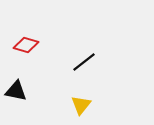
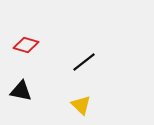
black triangle: moved 5 px right
yellow triangle: rotated 25 degrees counterclockwise
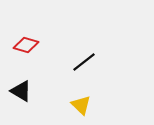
black triangle: rotated 20 degrees clockwise
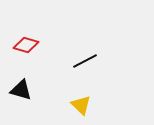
black line: moved 1 px right, 1 px up; rotated 10 degrees clockwise
black triangle: moved 1 px up; rotated 15 degrees counterclockwise
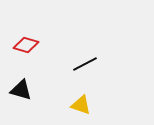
black line: moved 3 px down
yellow triangle: rotated 25 degrees counterclockwise
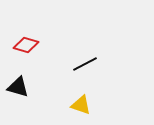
black triangle: moved 3 px left, 3 px up
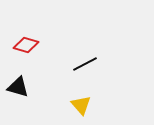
yellow triangle: rotated 30 degrees clockwise
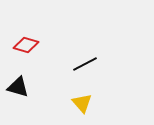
yellow triangle: moved 1 px right, 2 px up
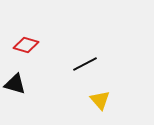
black triangle: moved 3 px left, 3 px up
yellow triangle: moved 18 px right, 3 px up
